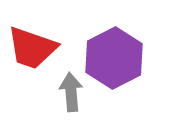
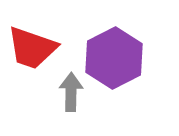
gray arrow: rotated 6 degrees clockwise
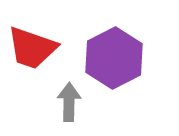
gray arrow: moved 2 px left, 10 px down
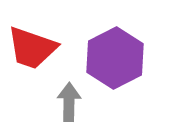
purple hexagon: moved 1 px right
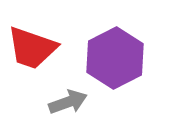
gray arrow: moved 1 px left; rotated 69 degrees clockwise
